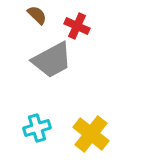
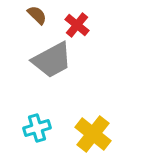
red cross: moved 1 px up; rotated 15 degrees clockwise
yellow cross: moved 2 px right
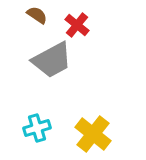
brown semicircle: rotated 10 degrees counterclockwise
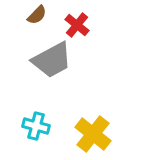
brown semicircle: rotated 100 degrees clockwise
cyan cross: moved 1 px left, 2 px up; rotated 32 degrees clockwise
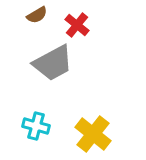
brown semicircle: rotated 15 degrees clockwise
gray trapezoid: moved 1 px right, 3 px down
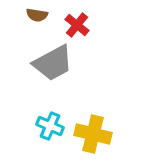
brown semicircle: rotated 40 degrees clockwise
cyan cross: moved 14 px right; rotated 8 degrees clockwise
yellow cross: rotated 24 degrees counterclockwise
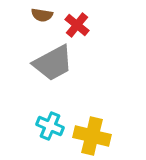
brown semicircle: moved 5 px right
yellow cross: moved 1 px left, 2 px down
